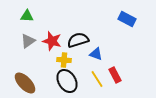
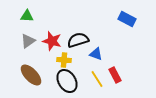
brown ellipse: moved 6 px right, 8 px up
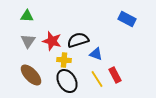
gray triangle: rotated 21 degrees counterclockwise
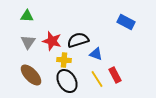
blue rectangle: moved 1 px left, 3 px down
gray triangle: moved 1 px down
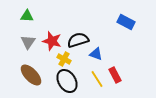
yellow cross: moved 1 px up; rotated 24 degrees clockwise
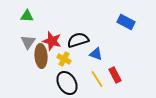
brown ellipse: moved 10 px right, 19 px up; rotated 40 degrees clockwise
black ellipse: moved 2 px down
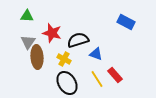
red star: moved 8 px up
brown ellipse: moved 4 px left, 1 px down
red rectangle: rotated 14 degrees counterclockwise
